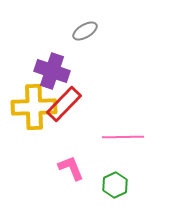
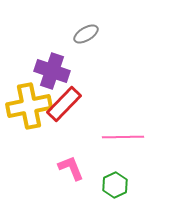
gray ellipse: moved 1 px right, 3 px down
yellow cross: moved 5 px left, 1 px up; rotated 9 degrees counterclockwise
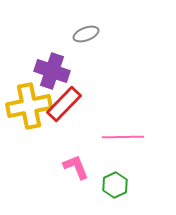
gray ellipse: rotated 10 degrees clockwise
pink L-shape: moved 5 px right, 1 px up
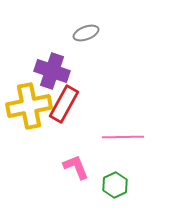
gray ellipse: moved 1 px up
red rectangle: rotated 15 degrees counterclockwise
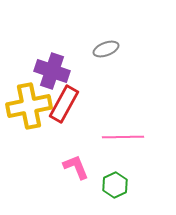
gray ellipse: moved 20 px right, 16 px down
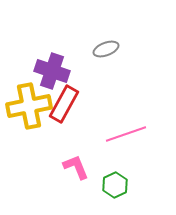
pink line: moved 3 px right, 3 px up; rotated 18 degrees counterclockwise
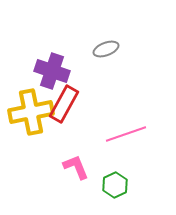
yellow cross: moved 2 px right, 6 px down
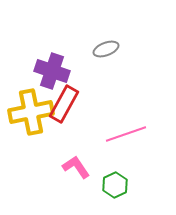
pink L-shape: rotated 12 degrees counterclockwise
